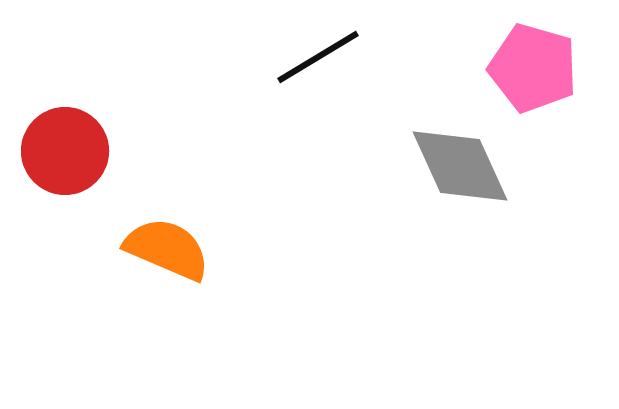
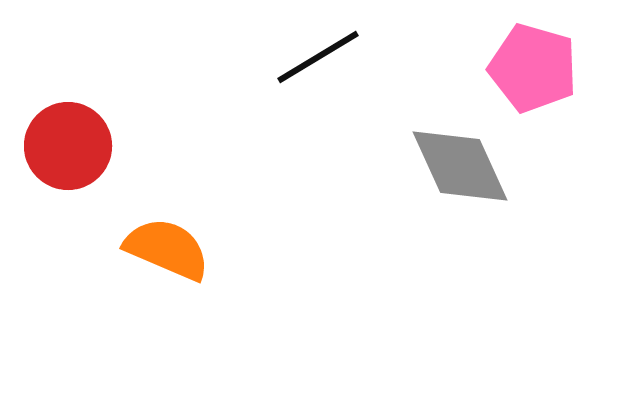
red circle: moved 3 px right, 5 px up
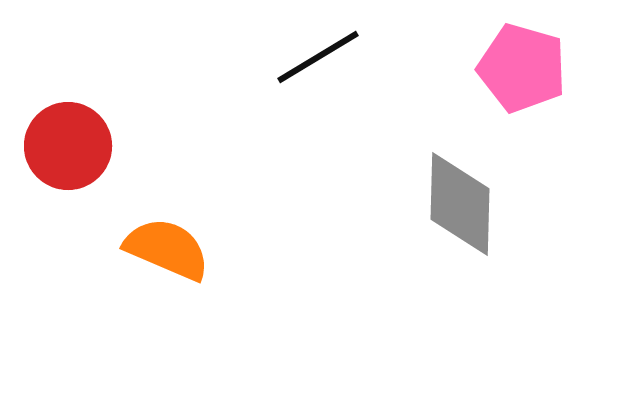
pink pentagon: moved 11 px left
gray diamond: moved 38 px down; rotated 26 degrees clockwise
